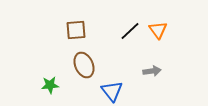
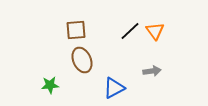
orange triangle: moved 3 px left, 1 px down
brown ellipse: moved 2 px left, 5 px up
blue triangle: moved 2 px right, 3 px up; rotated 40 degrees clockwise
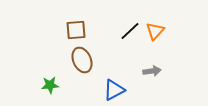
orange triangle: rotated 18 degrees clockwise
blue triangle: moved 2 px down
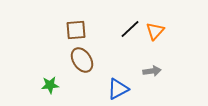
black line: moved 2 px up
brown ellipse: rotated 10 degrees counterclockwise
blue triangle: moved 4 px right, 1 px up
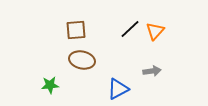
brown ellipse: rotated 45 degrees counterclockwise
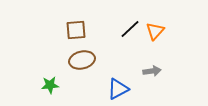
brown ellipse: rotated 25 degrees counterclockwise
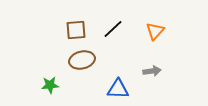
black line: moved 17 px left
blue triangle: rotated 30 degrees clockwise
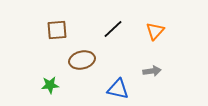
brown square: moved 19 px left
blue triangle: rotated 10 degrees clockwise
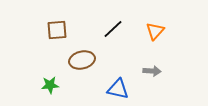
gray arrow: rotated 12 degrees clockwise
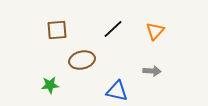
blue triangle: moved 1 px left, 2 px down
